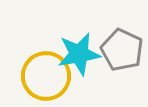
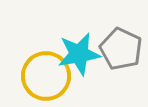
gray pentagon: moved 1 px left, 1 px up
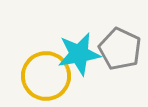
gray pentagon: moved 1 px left
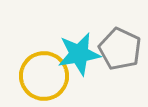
yellow circle: moved 2 px left
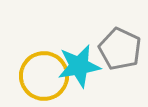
cyan star: moved 12 px down
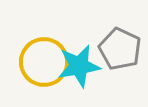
yellow circle: moved 14 px up
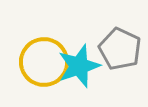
cyan star: rotated 9 degrees counterclockwise
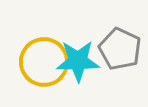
cyan star: moved 1 px left, 5 px up; rotated 18 degrees clockwise
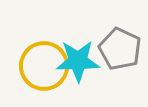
yellow circle: moved 4 px down
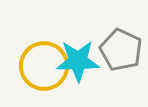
gray pentagon: moved 1 px right, 1 px down
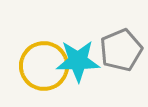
gray pentagon: rotated 24 degrees clockwise
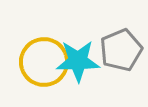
yellow circle: moved 4 px up
